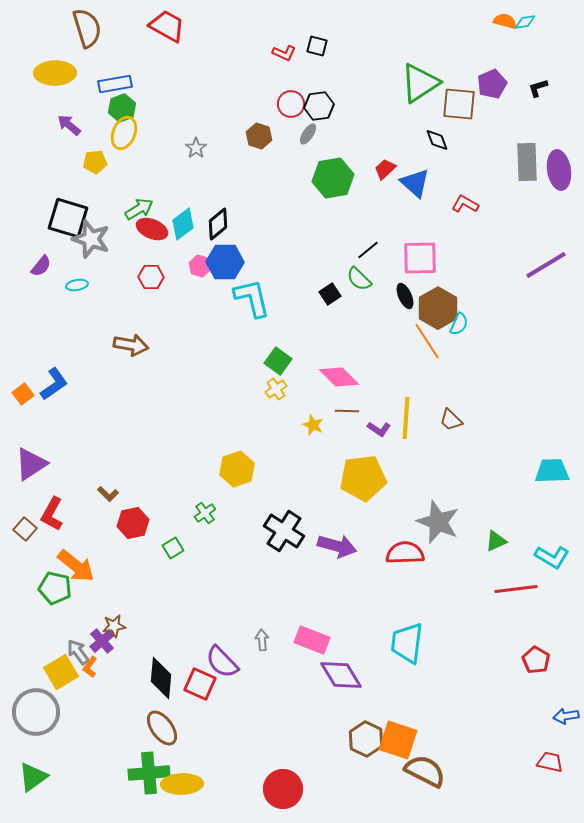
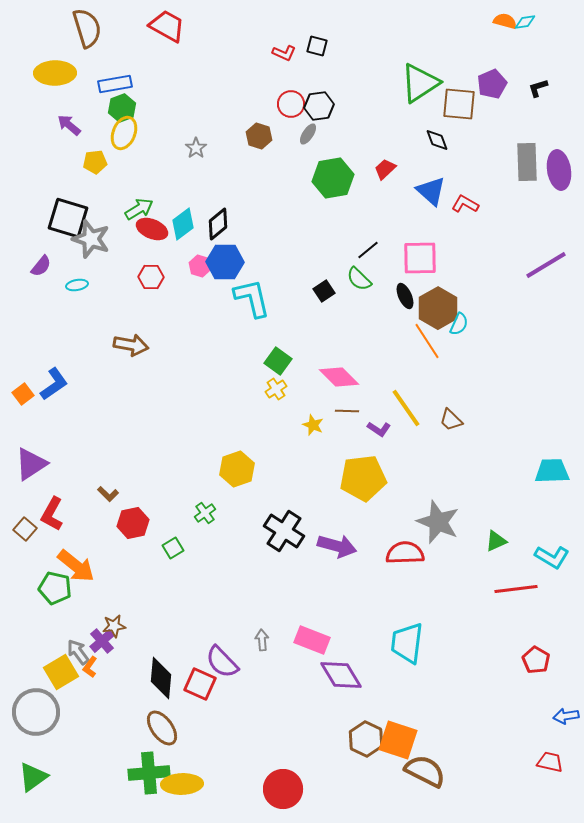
blue triangle at (415, 183): moved 16 px right, 8 px down
black square at (330, 294): moved 6 px left, 3 px up
yellow line at (406, 418): moved 10 px up; rotated 39 degrees counterclockwise
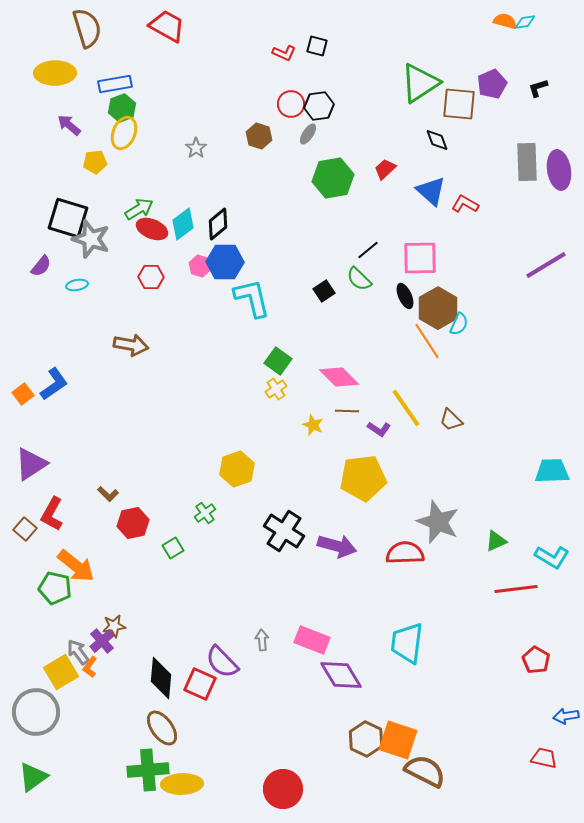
red trapezoid at (550, 762): moved 6 px left, 4 px up
green cross at (149, 773): moved 1 px left, 3 px up
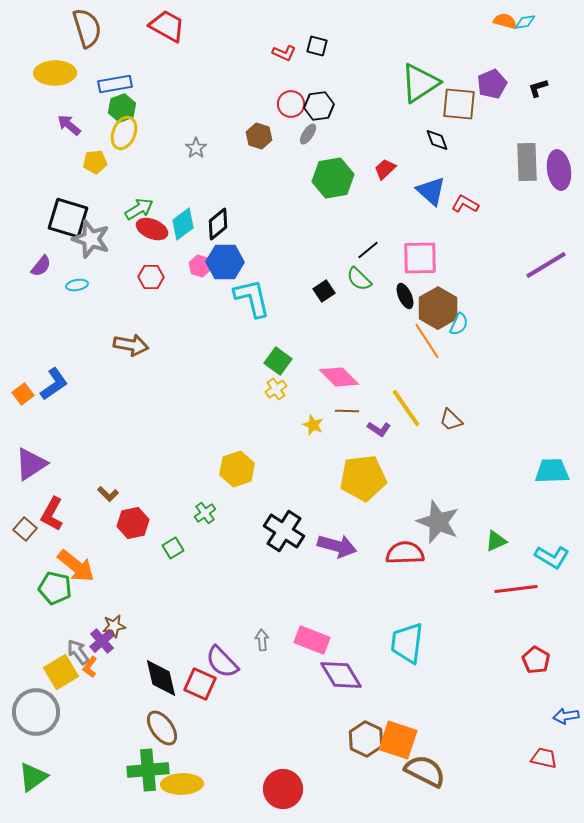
black diamond at (161, 678): rotated 18 degrees counterclockwise
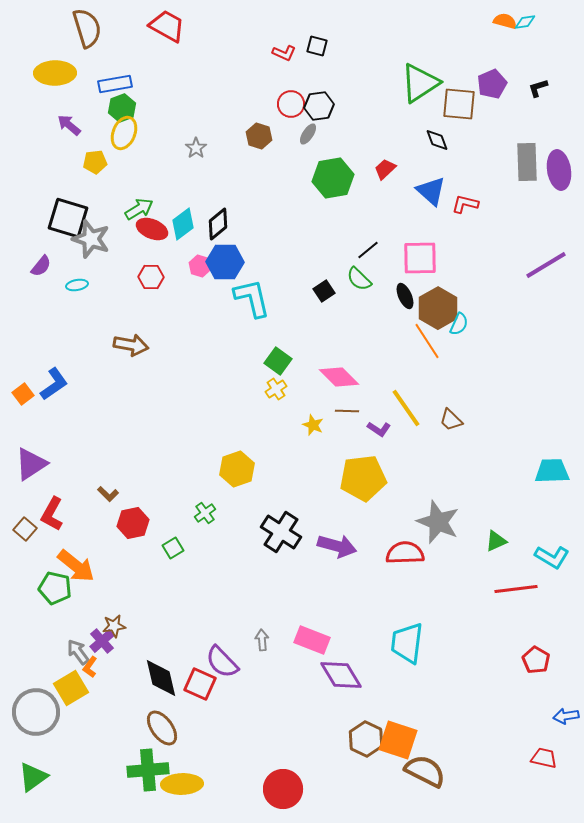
red L-shape at (465, 204): rotated 16 degrees counterclockwise
black cross at (284, 531): moved 3 px left, 1 px down
yellow square at (61, 672): moved 10 px right, 16 px down
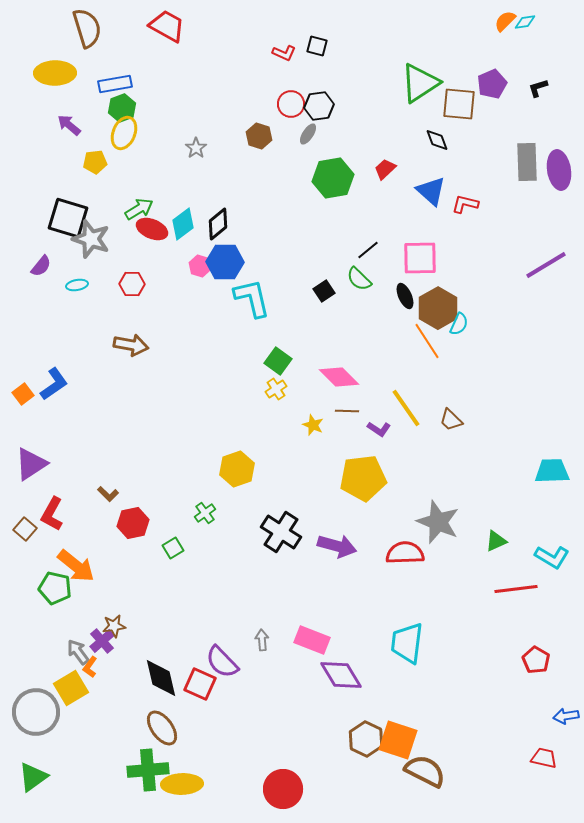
orange semicircle at (505, 21): rotated 60 degrees counterclockwise
red hexagon at (151, 277): moved 19 px left, 7 px down
